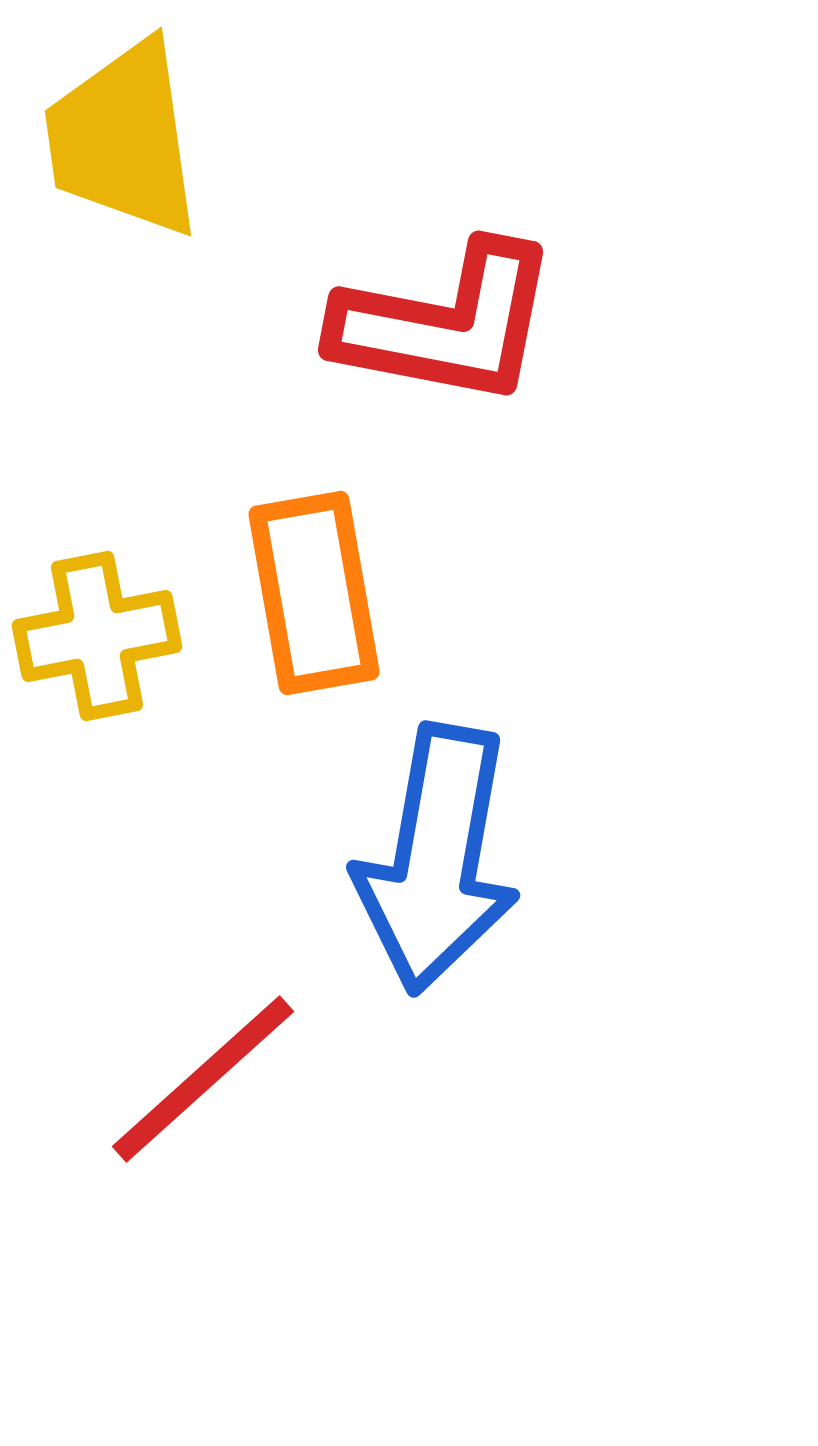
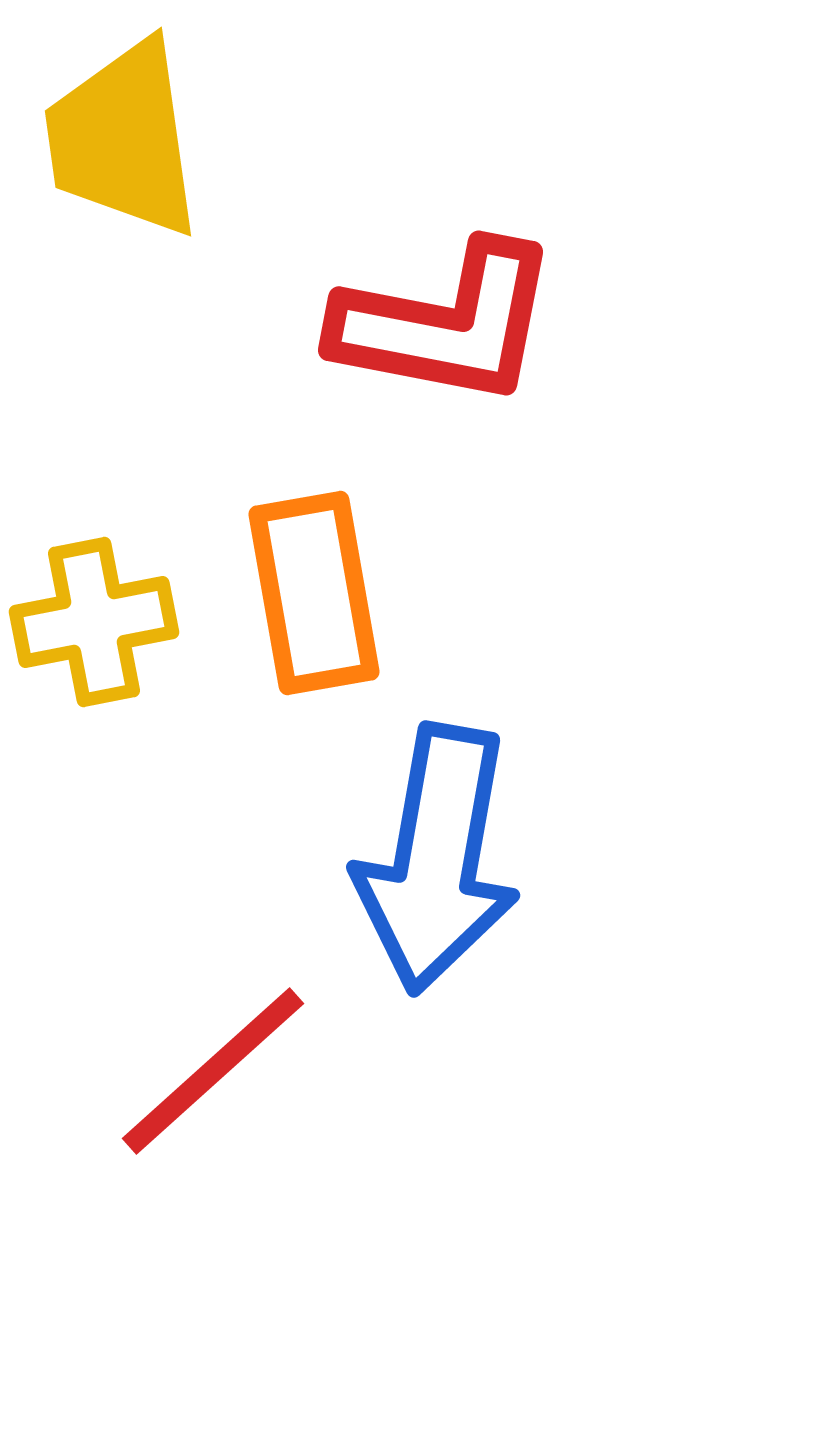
yellow cross: moved 3 px left, 14 px up
red line: moved 10 px right, 8 px up
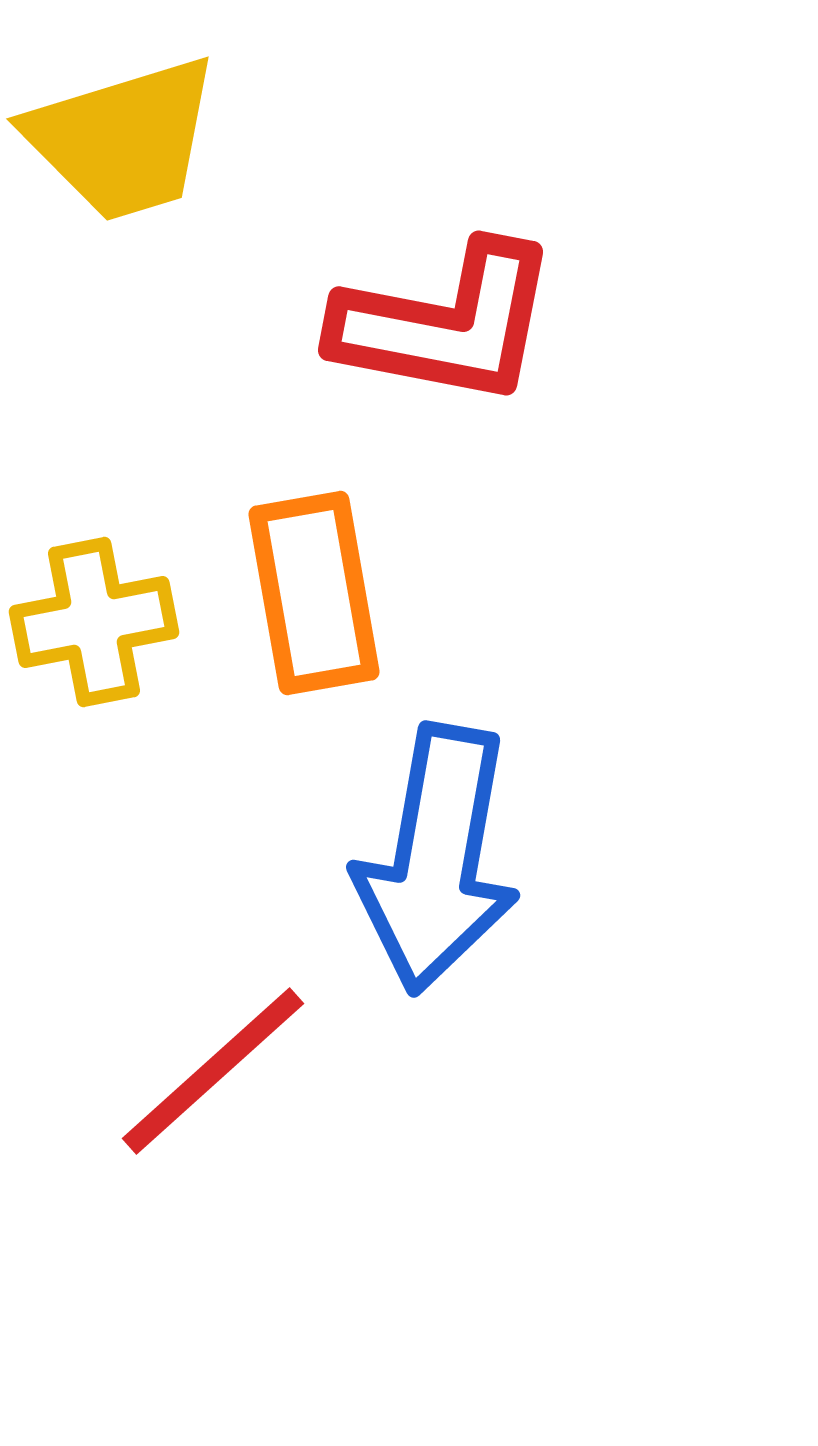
yellow trapezoid: rotated 99 degrees counterclockwise
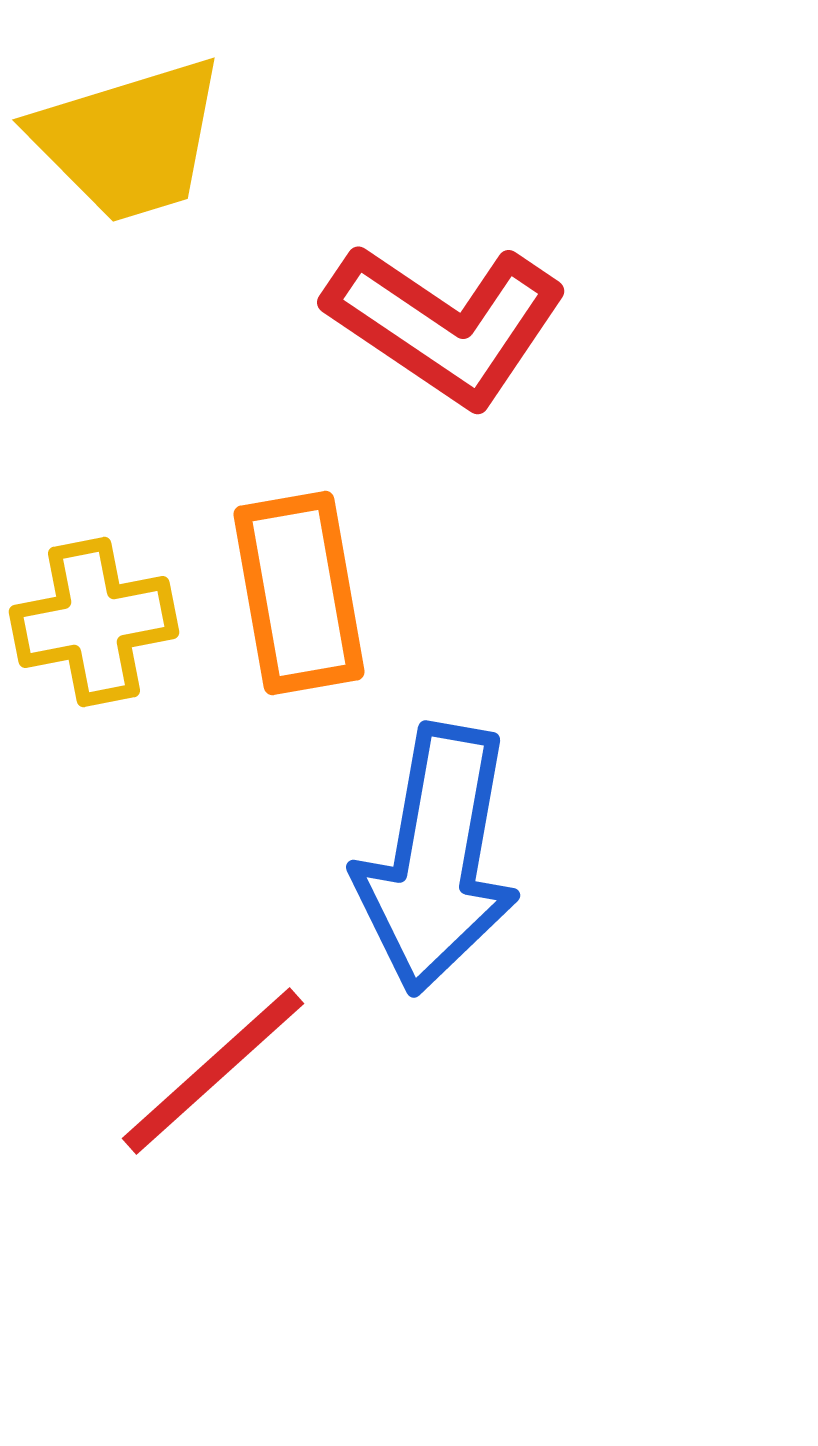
yellow trapezoid: moved 6 px right, 1 px down
red L-shape: rotated 23 degrees clockwise
orange rectangle: moved 15 px left
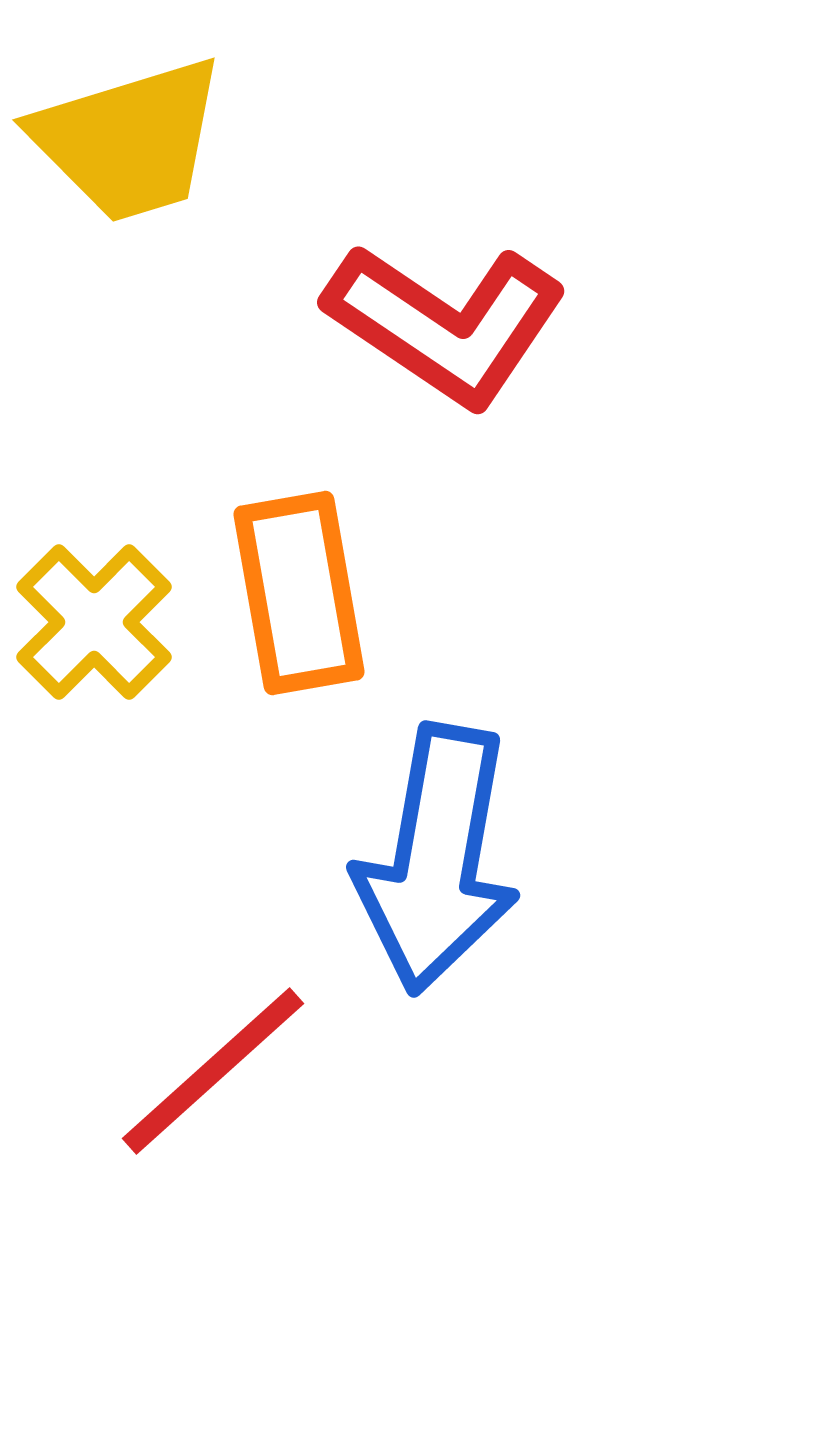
yellow cross: rotated 34 degrees counterclockwise
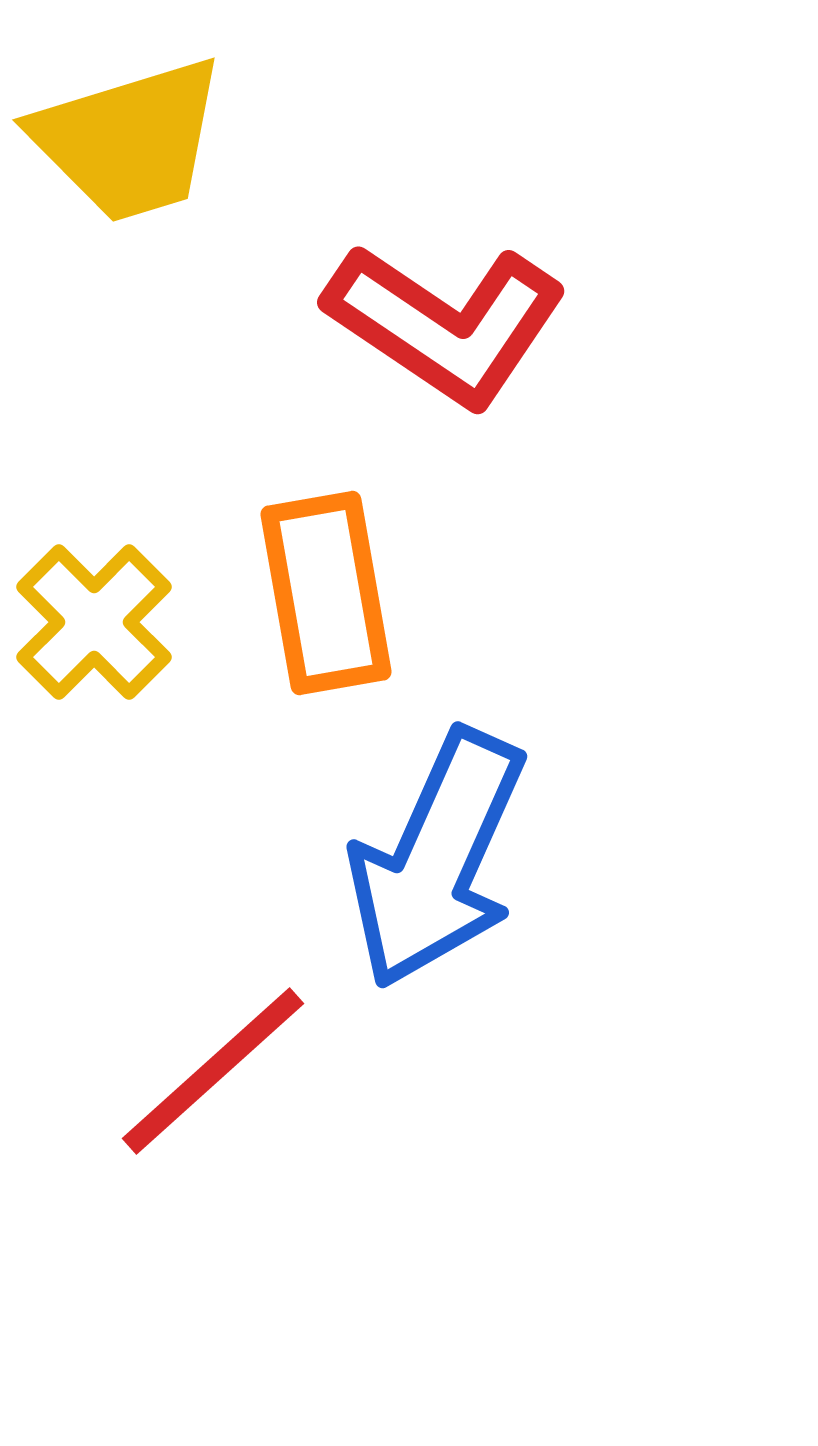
orange rectangle: moved 27 px right
blue arrow: rotated 14 degrees clockwise
